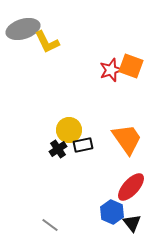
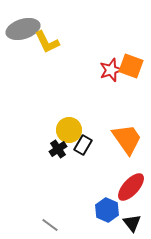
black rectangle: rotated 48 degrees counterclockwise
blue hexagon: moved 5 px left, 2 px up
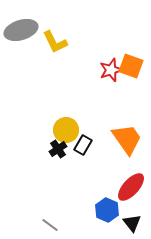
gray ellipse: moved 2 px left, 1 px down
yellow L-shape: moved 8 px right
yellow circle: moved 3 px left
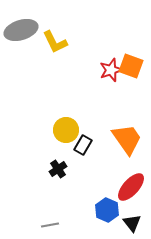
black cross: moved 20 px down
gray line: rotated 48 degrees counterclockwise
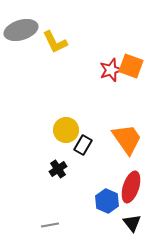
red ellipse: rotated 24 degrees counterclockwise
blue hexagon: moved 9 px up
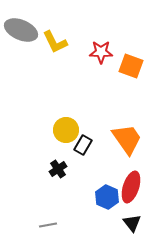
gray ellipse: rotated 40 degrees clockwise
red star: moved 10 px left, 18 px up; rotated 20 degrees clockwise
blue hexagon: moved 4 px up
gray line: moved 2 px left
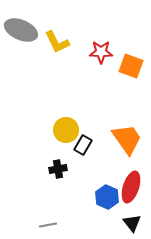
yellow L-shape: moved 2 px right
black cross: rotated 24 degrees clockwise
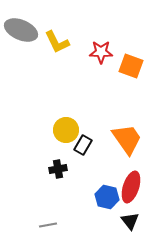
blue hexagon: rotated 10 degrees counterclockwise
black triangle: moved 2 px left, 2 px up
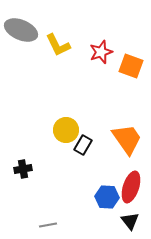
yellow L-shape: moved 1 px right, 3 px down
red star: rotated 20 degrees counterclockwise
black cross: moved 35 px left
blue hexagon: rotated 10 degrees counterclockwise
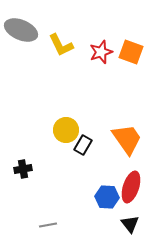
yellow L-shape: moved 3 px right
orange square: moved 14 px up
black triangle: moved 3 px down
